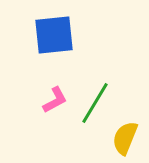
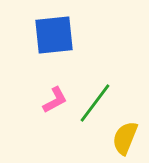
green line: rotated 6 degrees clockwise
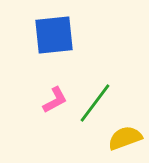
yellow semicircle: rotated 48 degrees clockwise
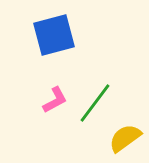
blue square: rotated 9 degrees counterclockwise
yellow semicircle: rotated 16 degrees counterclockwise
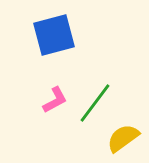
yellow semicircle: moved 2 px left
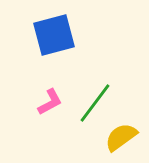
pink L-shape: moved 5 px left, 2 px down
yellow semicircle: moved 2 px left, 1 px up
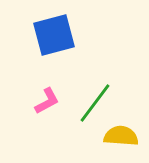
pink L-shape: moved 3 px left, 1 px up
yellow semicircle: moved 1 px up; rotated 40 degrees clockwise
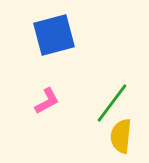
green line: moved 17 px right
yellow semicircle: rotated 88 degrees counterclockwise
